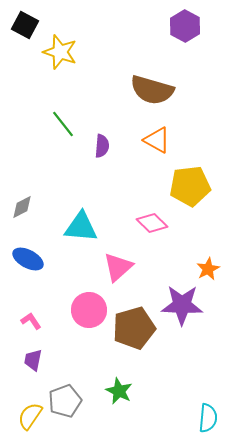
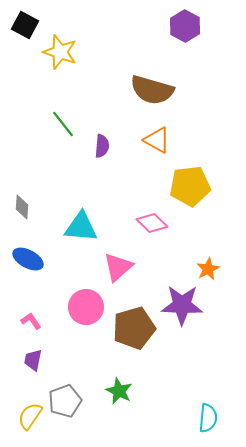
gray diamond: rotated 60 degrees counterclockwise
pink circle: moved 3 px left, 3 px up
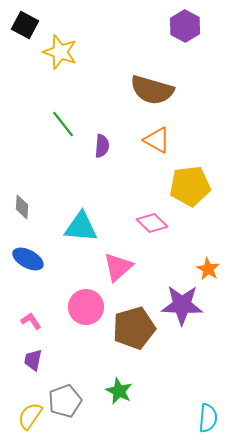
orange star: rotated 15 degrees counterclockwise
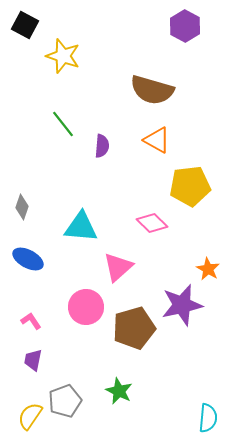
yellow star: moved 3 px right, 4 px down
gray diamond: rotated 15 degrees clockwise
purple star: rotated 15 degrees counterclockwise
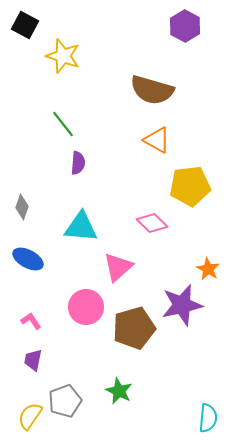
purple semicircle: moved 24 px left, 17 px down
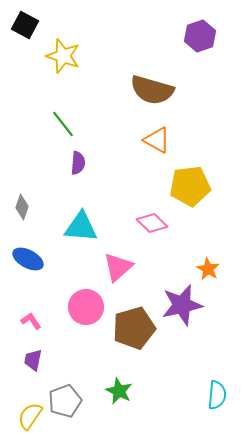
purple hexagon: moved 15 px right, 10 px down; rotated 12 degrees clockwise
cyan semicircle: moved 9 px right, 23 px up
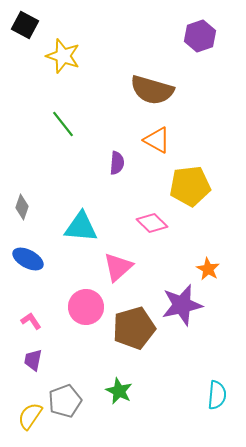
purple semicircle: moved 39 px right
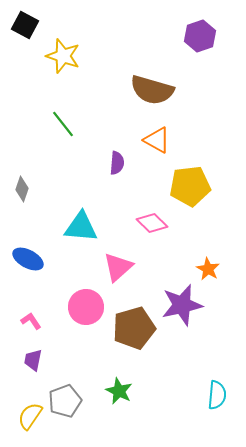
gray diamond: moved 18 px up
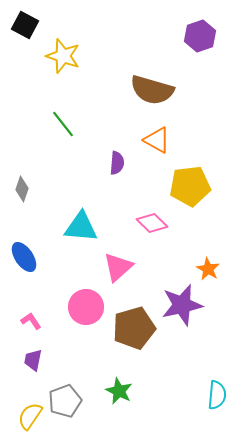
blue ellipse: moved 4 px left, 2 px up; rotated 28 degrees clockwise
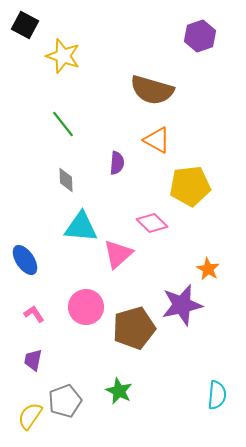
gray diamond: moved 44 px right, 9 px up; rotated 20 degrees counterclockwise
blue ellipse: moved 1 px right, 3 px down
pink triangle: moved 13 px up
pink L-shape: moved 3 px right, 7 px up
